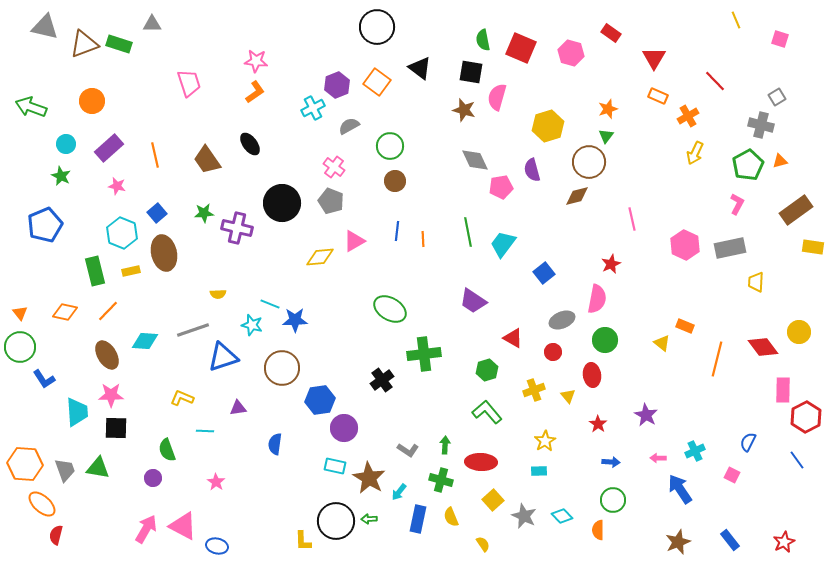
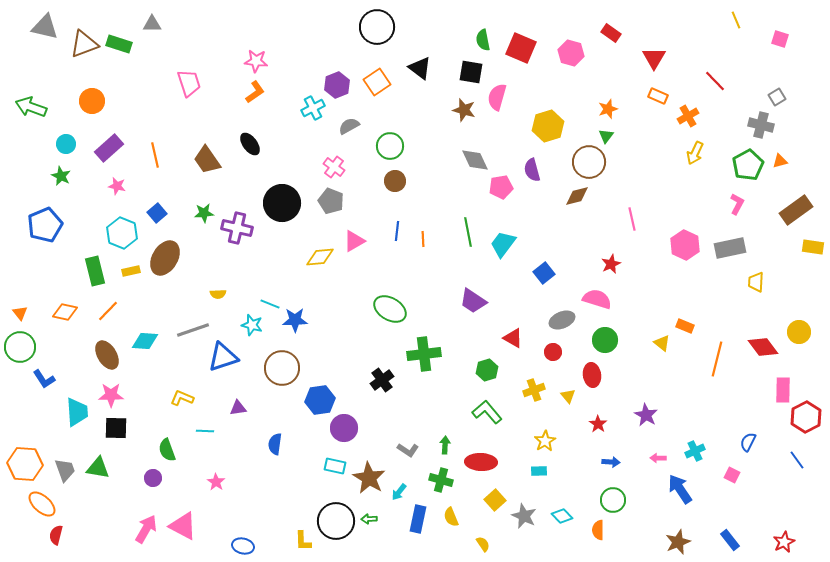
orange square at (377, 82): rotated 20 degrees clockwise
brown ellipse at (164, 253): moved 1 px right, 5 px down; rotated 44 degrees clockwise
pink semicircle at (597, 299): rotated 84 degrees counterclockwise
yellow square at (493, 500): moved 2 px right
blue ellipse at (217, 546): moved 26 px right
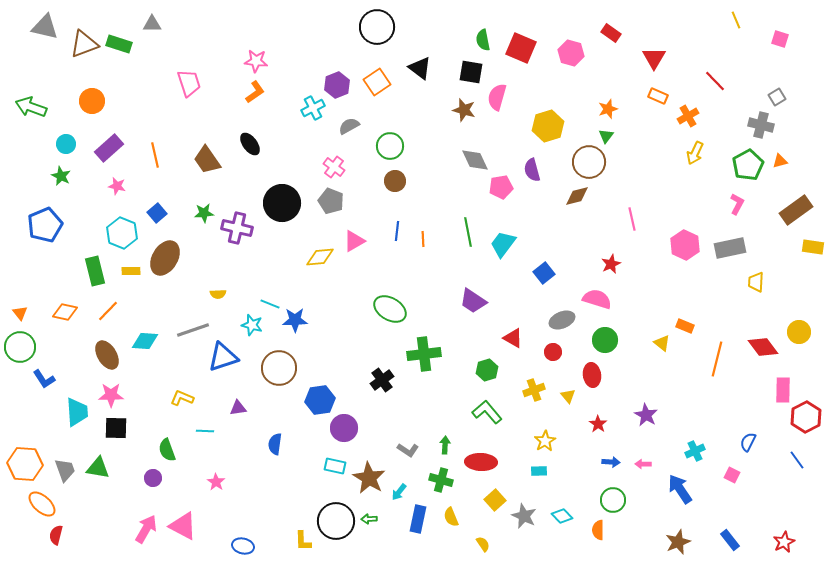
yellow rectangle at (131, 271): rotated 12 degrees clockwise
brown circle at (282, 368): moved 3 px left
pink arrow at (658, 458): moved 15 px left, 6 px down
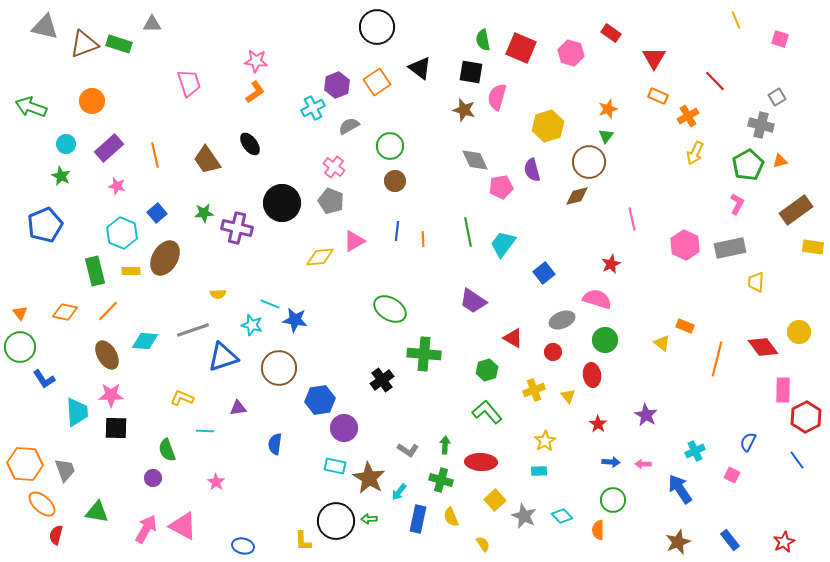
blue star at (295, 320): rotated 10 degrees clockwise
green cross at (424, 354): rotated 12 degrees clockwise
green triangle at (98, 468): moved 1 px left, 44 px down
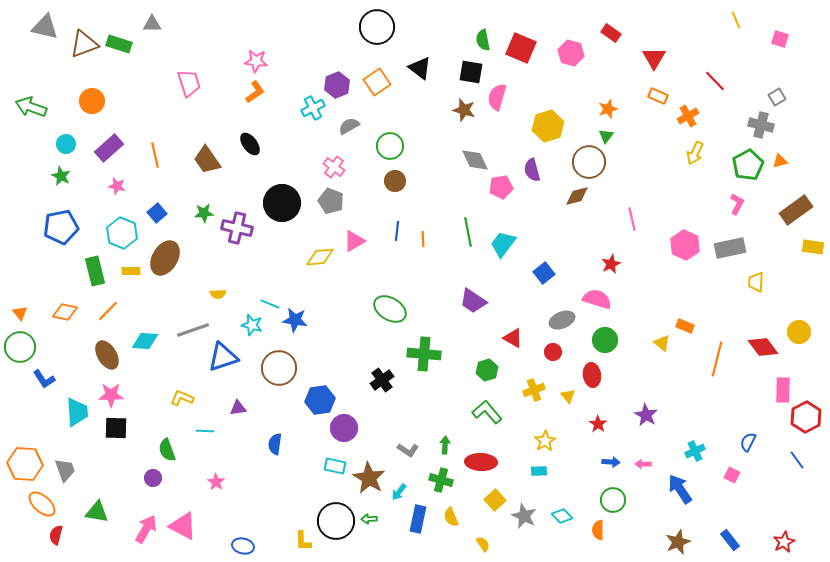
blue pentagon at (45, 225): moved 16 px right, 2 px down; rotated 12 degrees clockwise
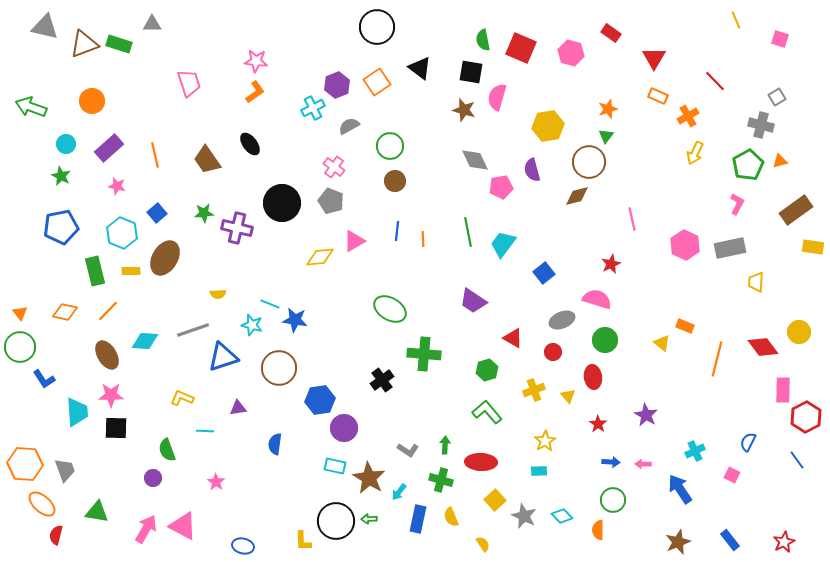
yellow hexagon at (548, 126): rotated 8 degrees clockwise
red ellipse at (592, 375): moved 1 px right, 2 px down
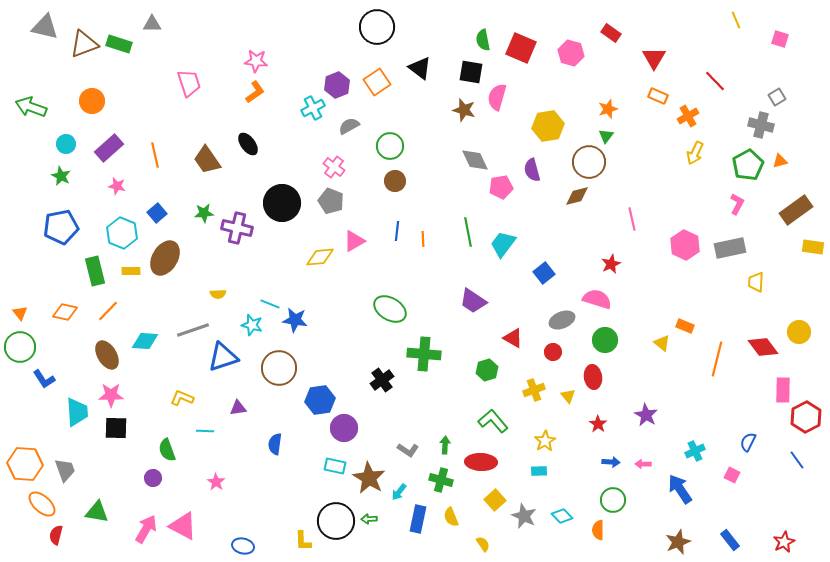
black ellipse at (250, 144): moved 2 px left
green L-shape at (487, 412): moved 6 px right, 9 px down
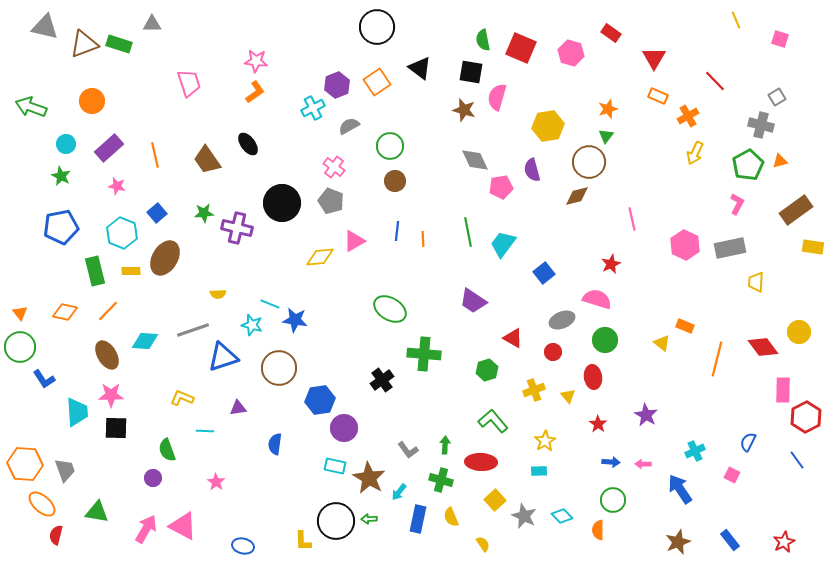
gray L-shape at (408, 450): rotated 20 degrees clockwise
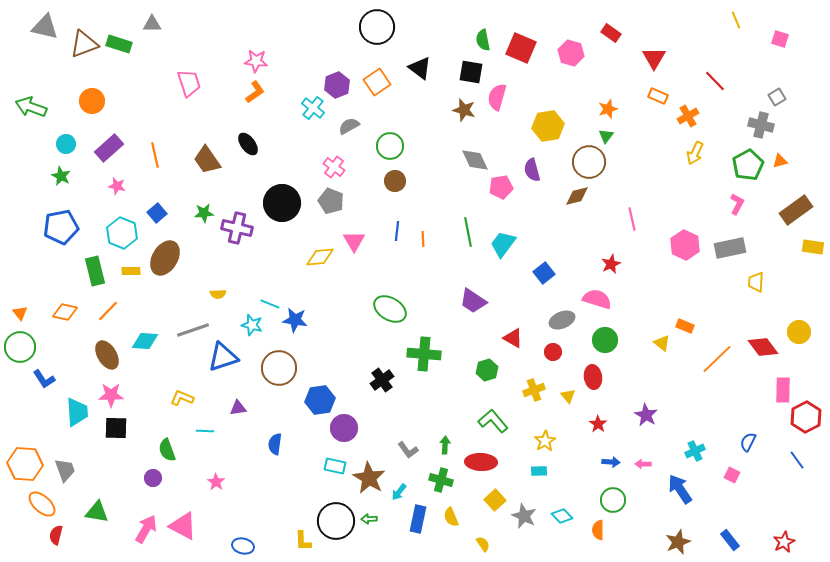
cyan cross at (313, 108): rotated 25 degrees counterclockwise
pink triangle at (354, 241): rotated 30 degrees counterclockwise
orange line at (717, 359): rotated 32 degrees clockwise
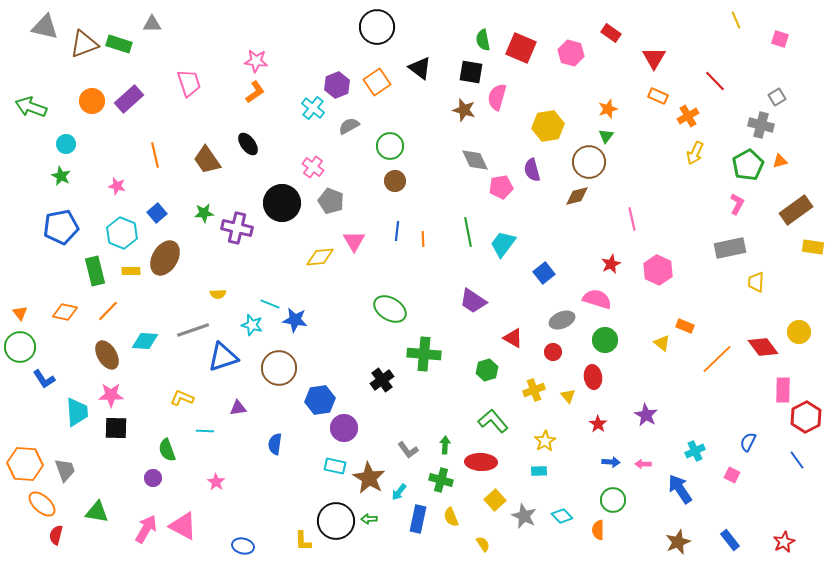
purple rectangle at (109, 148): moved 20 px right, 49 px up
pink cross at (334, 167): moved 21 px left
pink hexagon at (685, 245): moved 27 px left, 25 px down
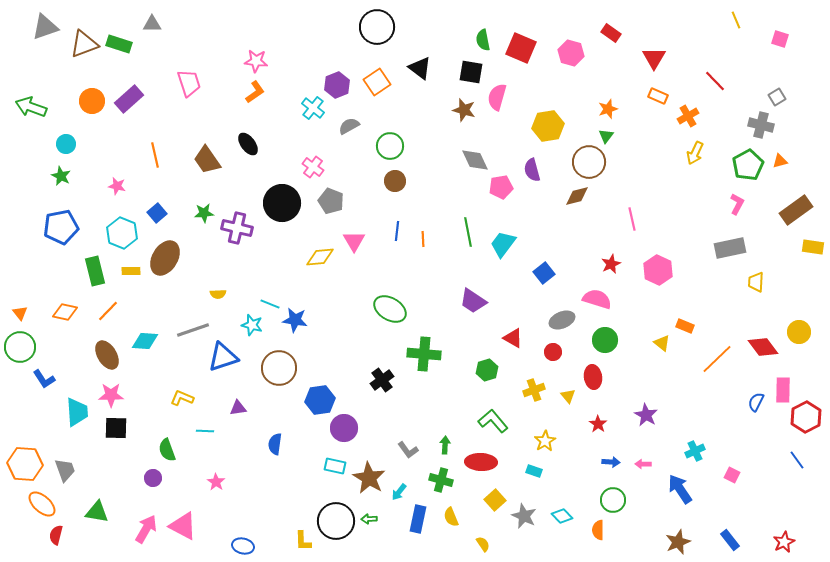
gray triangle at (45, 27): rotated 32 degrees counterclockwise
blue semicircle at (748, 442): moved 8 px right, 40 px up
cyan rectangle at (539, 471): moved 5 px left; rotated 21 degrees clockwise
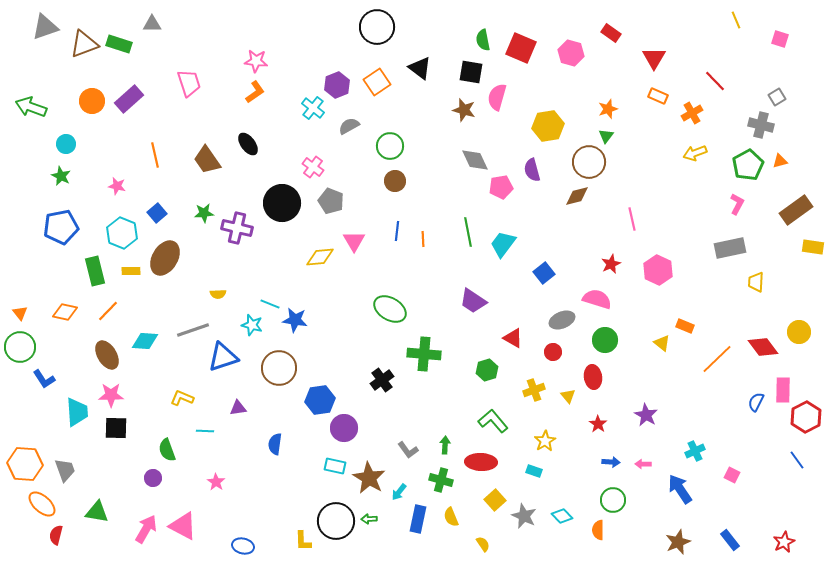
orange cross at (688, 116): moved 4 px right, 3 px up
yellow arrow at (695, 153): rotated 45 degrees clockwise
